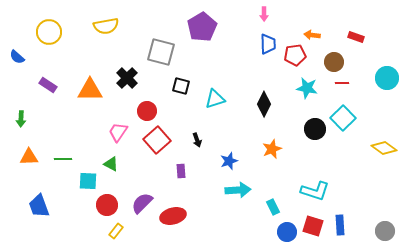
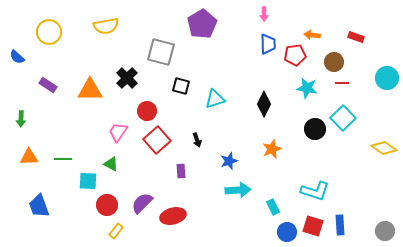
purple pentagon at (202, 27): moved 3 px up
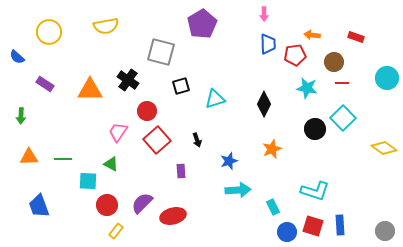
black cross at (127, 78): moved 1 px right, 2 px down; rotated 10 degrees counterclockwise
purple rectangle at (48, 85): moved 3 px left, 1 px up
black square at (181, 86): rotated 30 degrees counterclockwise
green arrow at (21, 119): moved 3 px up
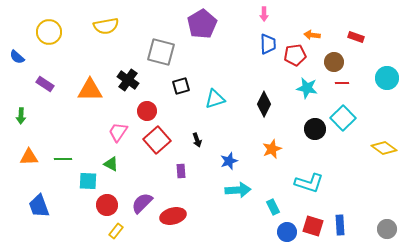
cyan L-shape at (315, 191): moved 6 px left, 8 px up
gray circle at (385, 231): moved 2 px right, 2 px up
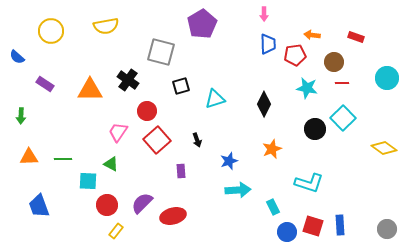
yellow circle at (49, 32): moved 2 px right, 1 px up
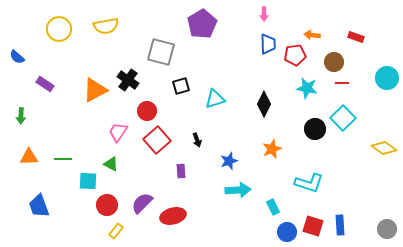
yellow circle at (51, 31): moved 8 px right, 2 px up
orange triangle at (90, 90): moved 5 px right; rotated 28 degrees counterclockwise
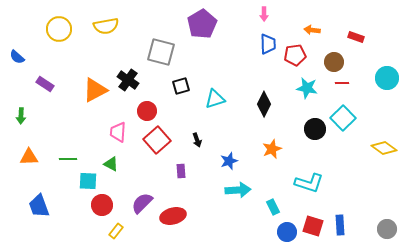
orange arrow at (312, 35): moved 5 px up
pink trapezoid at (118, 132): rotated 30 degrees counterclockwise
green line at (63, 159): moved 5 px right
red circle at (107, 205): moved 5 px left
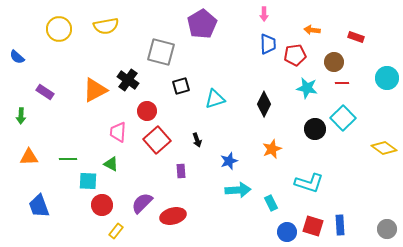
purple rectangle at (45, 84): moved 8 px down
cyan rectangle at (273, 207): moved 2 px left, 4 px up
